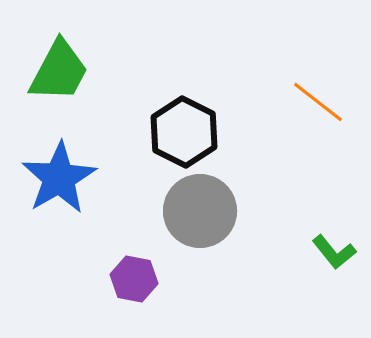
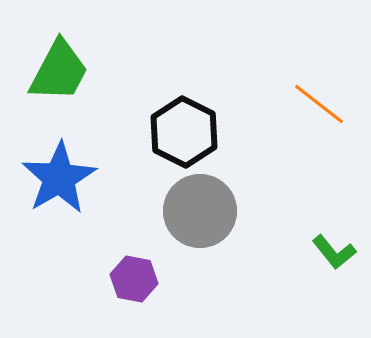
orange line: moved 1 px right, 2 px down
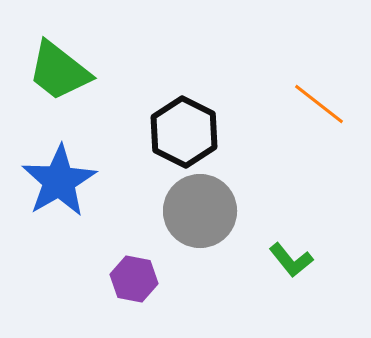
green trapezoid: rotated 100 degrees clockwise
blue star: moved 3 px down
green L-shape: moved 43 px left, 8 px down
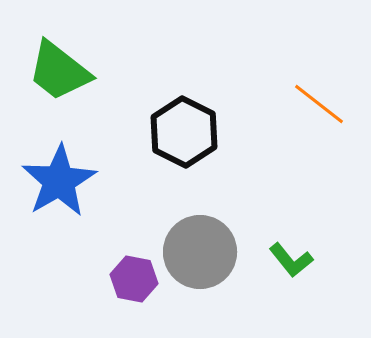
gray circle: moved 41 px down
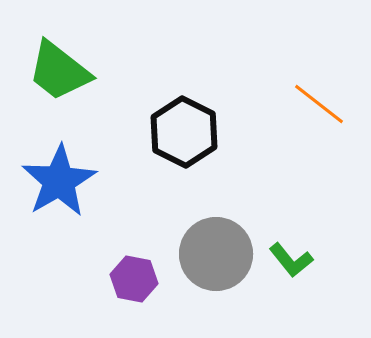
gray circle: moved 16 px right, 2 px down
